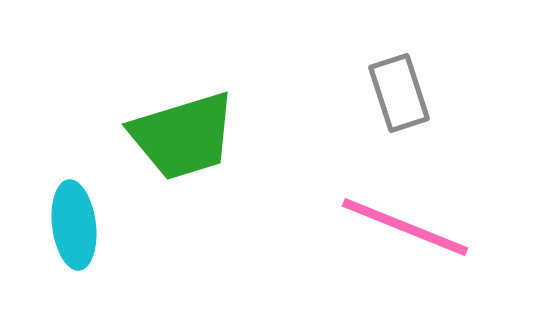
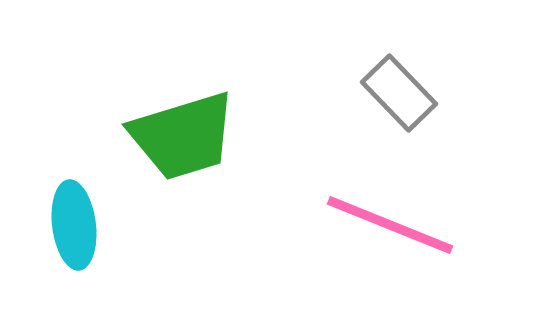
gray rectangle: rotated 26 degrees counterclockwise
pink line: moved 15 px left, 2 px up
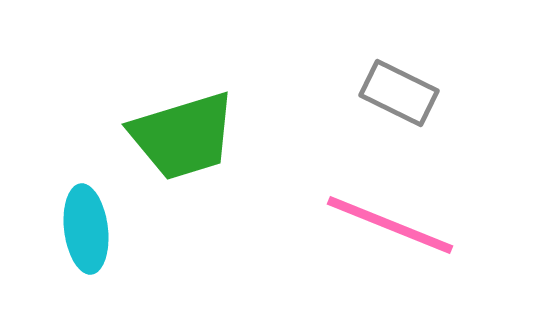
gray rectangle: rotated 20 degrees counterclockwise
cyan ellipse: moved 12 px right, 4 px down
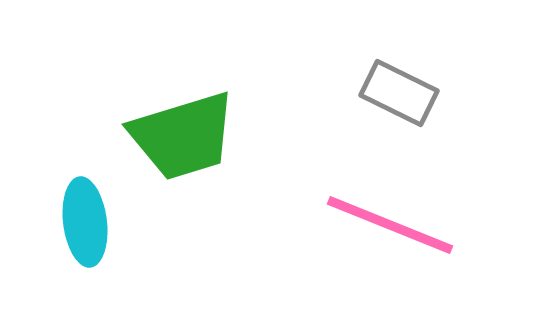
cyan ellipse: moved 1 px left, 7 px up
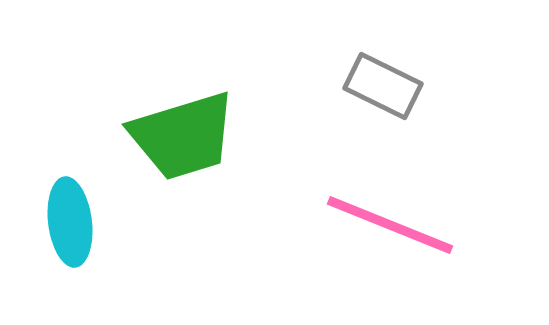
gray rectangle: moved 16 px left, 7 px up
cyan ellipse: moved 15 px left
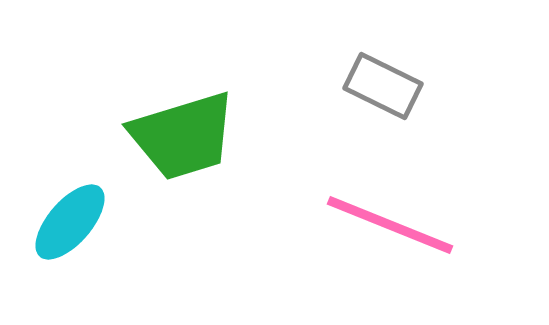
cyan ellipse: rotated 48 degrees clockwise
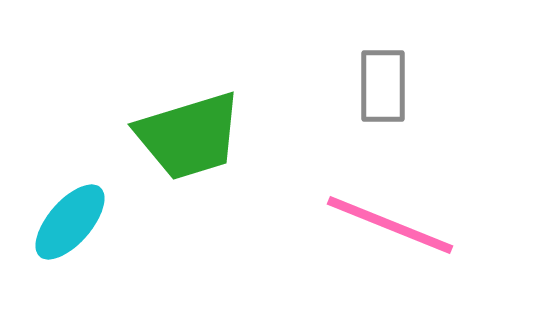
gray rectangle: rotated 64 degrees clockwise
green trapezoid: moved 6 px right
